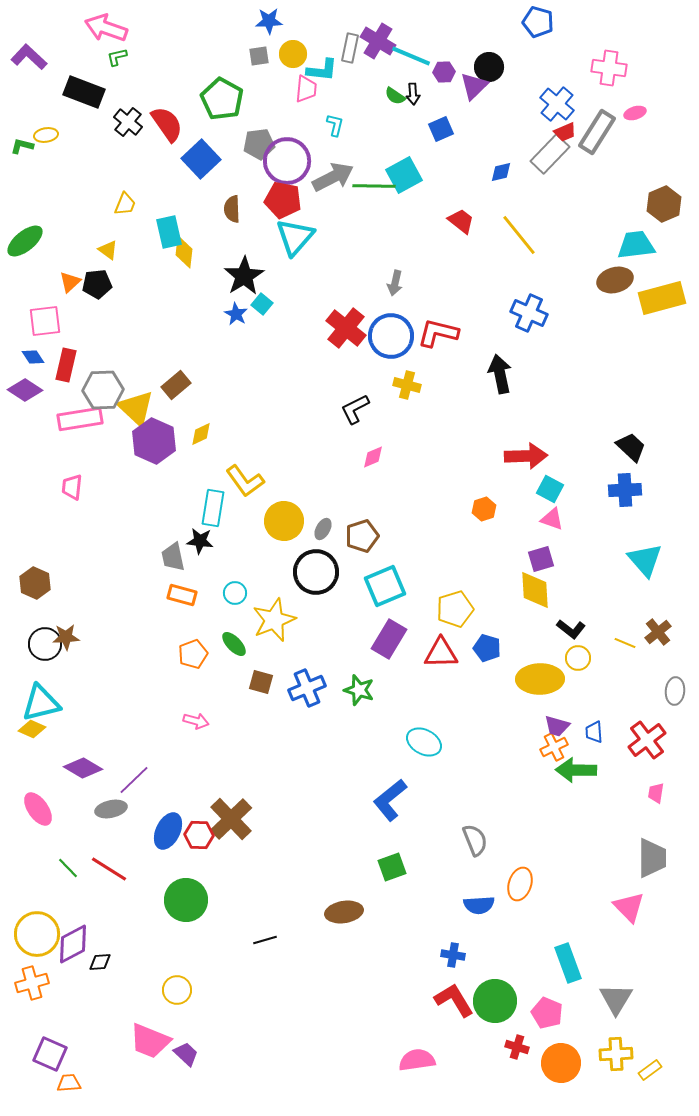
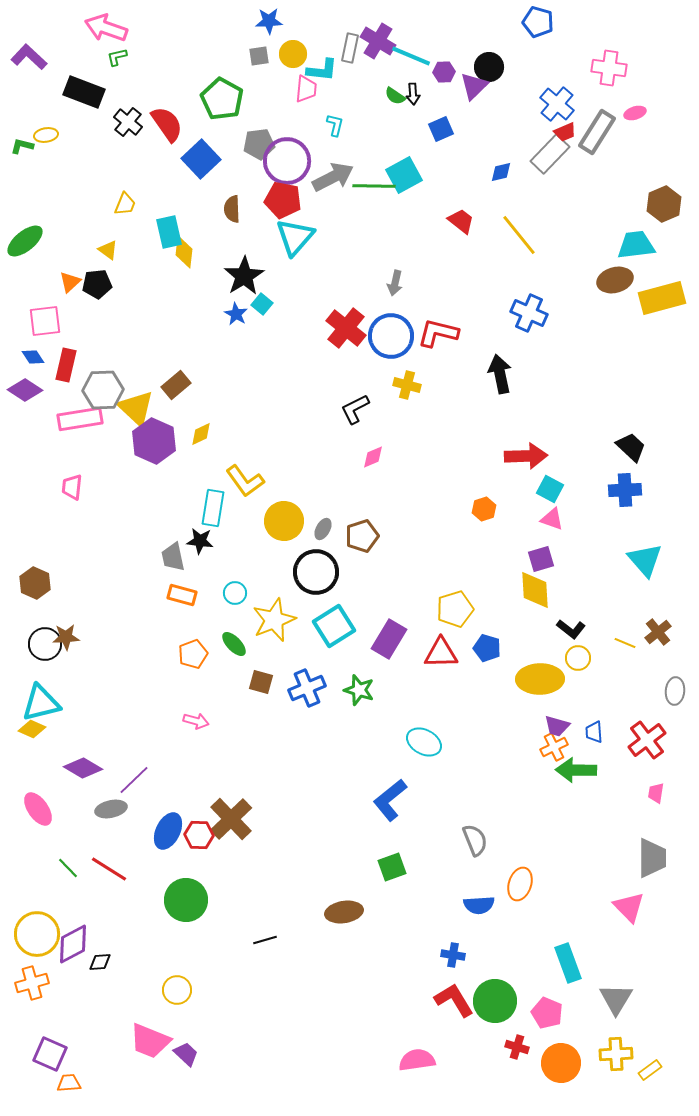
cyan square at (385, 586): moved 51 px left, 40 px down; rotated 9 degrees counterclockwise
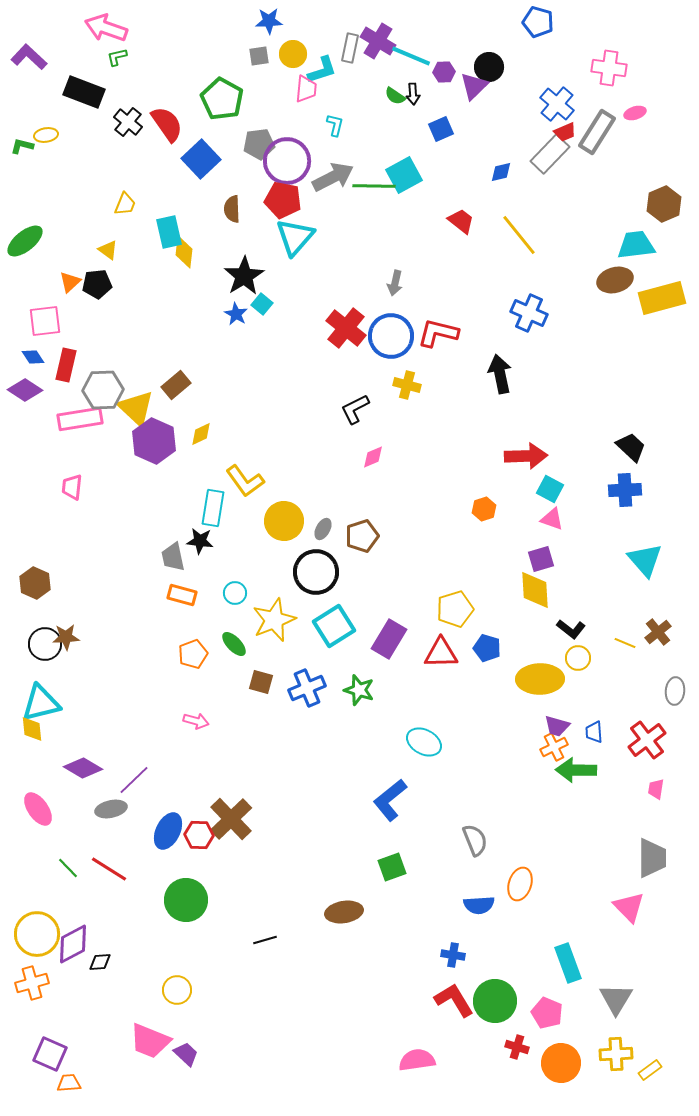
cyan L-shape at (322, 70): rotated 24 degrees counterclockwise
yellow diamond at (32, 729): rotated 60 degrees clockwise
pink trapezoid at (656, 793): moved 4 px up
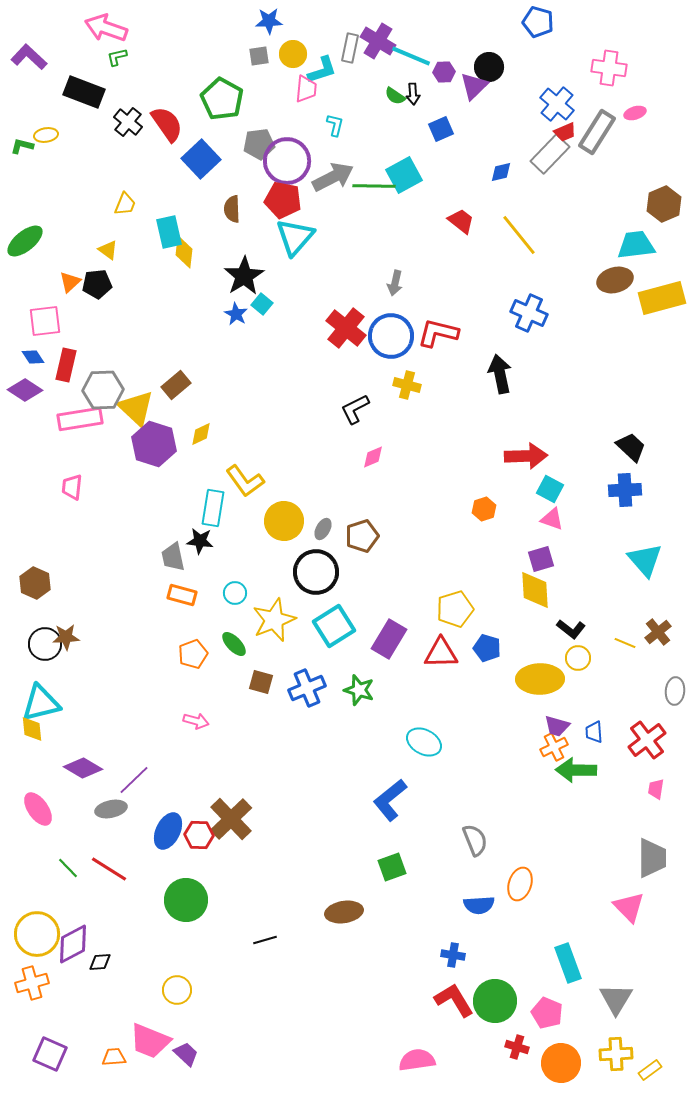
purple hexagon at (154, 441): moved 3 px down; rotated 6 degrees counterclockwise
orange trapezoid at (69, 1083): moved 45 px right, 26 px up
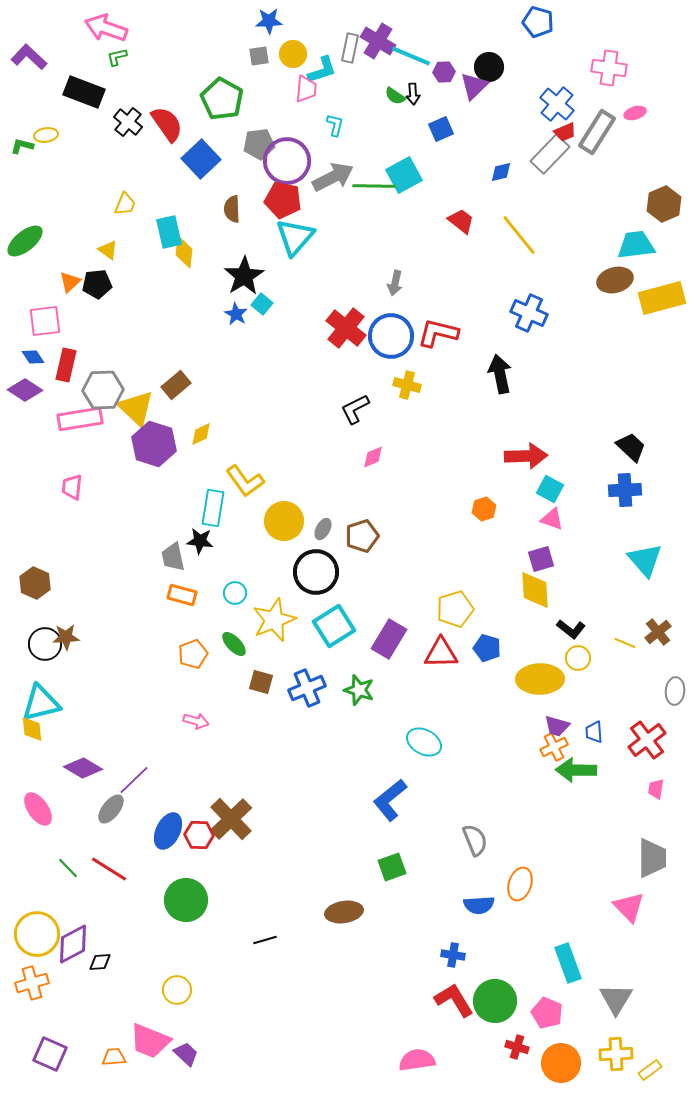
gray ellipse at (111, 809): rotated 40 degrees counterclockwise
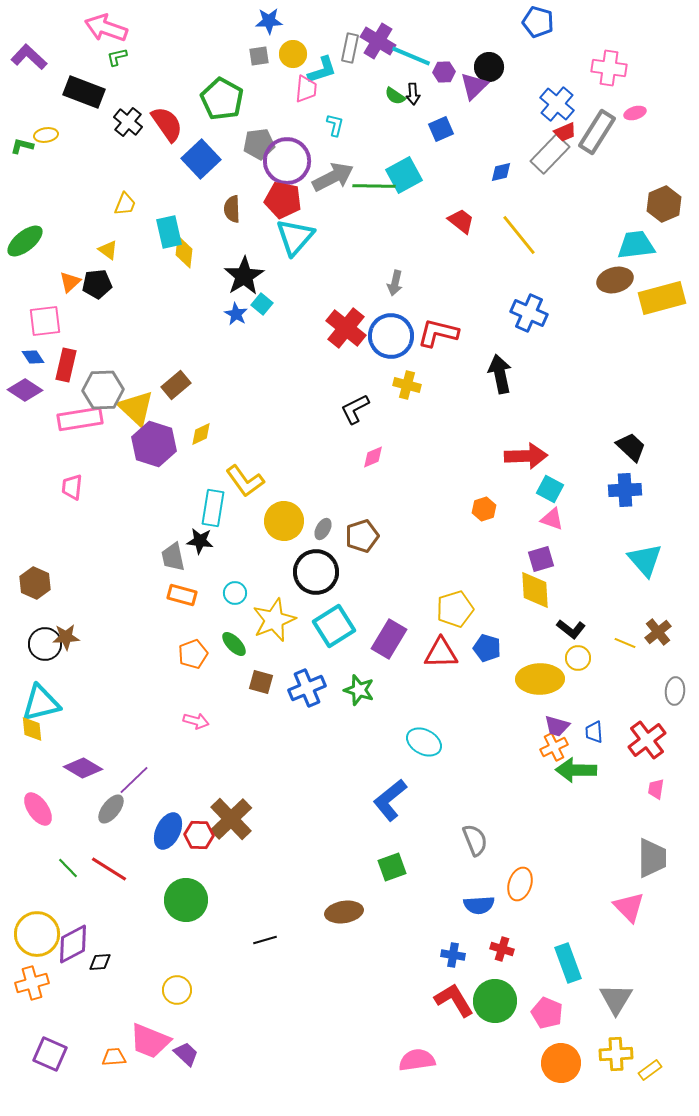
red cross at (517, 1047): moved 15 px left, 98 px up
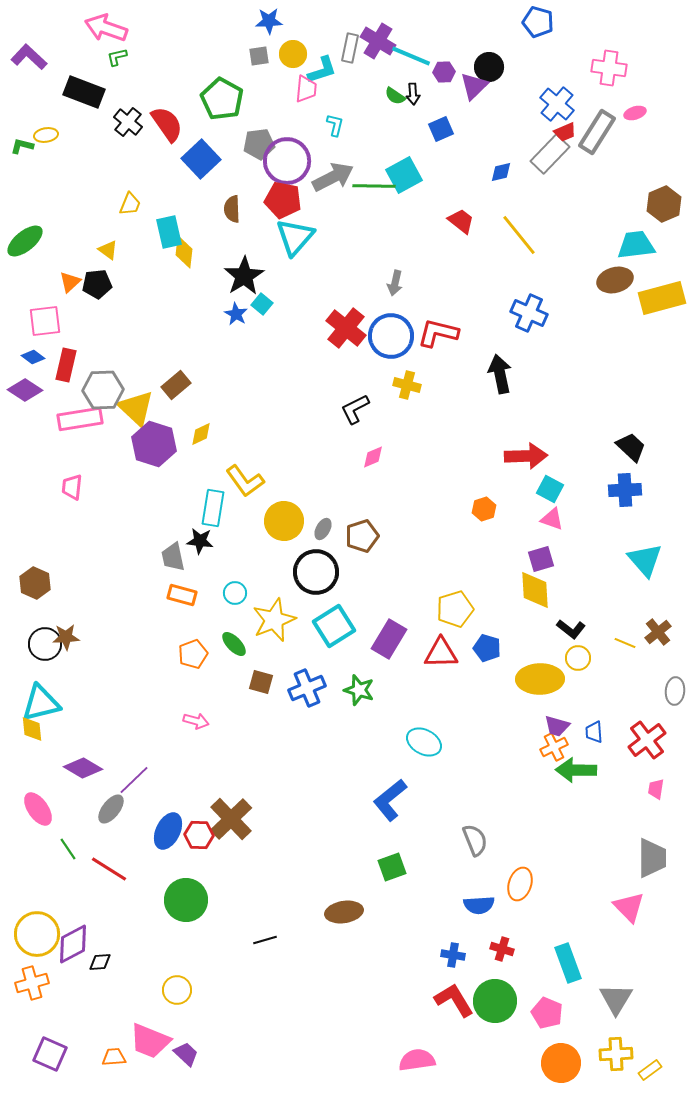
yellow trapezoid at (125, 204): moved 5 px right
blue diamond at (33, 357): rotated 20 degrees counterclockwise
green line at (68, 868): moved 19 px up; rotated 10 degrees clockwise
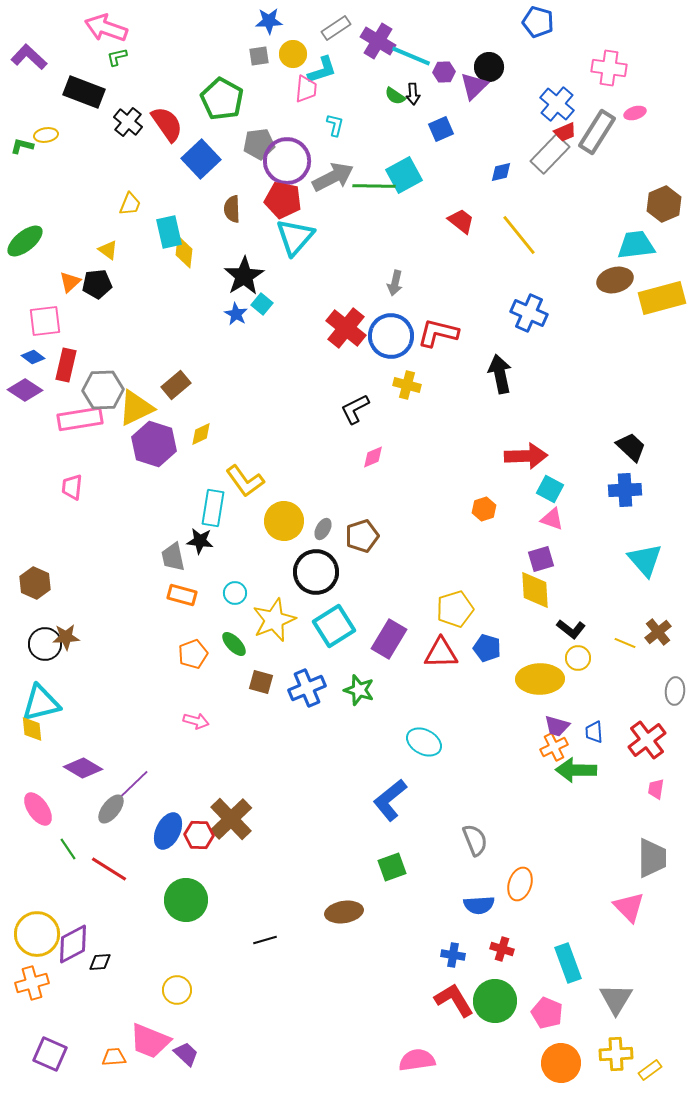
gray rectangle at (350, 48): moved 14 px left, 20 px up; rotated 44 degrees clockwise
yellow triangle at (136, 408): rotated 51 degrees clockwise
purple line at (134, 780): moved 4 px down
